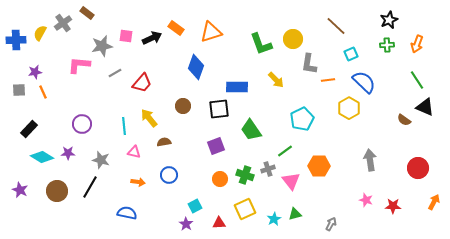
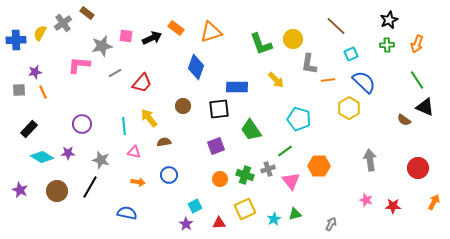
cyan pentagon at (302, 119): moved 3 px left; rotated 30 degrees counterclockwise
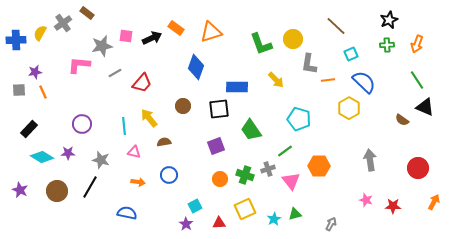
brown semicircle at (404, 120): moved 2 px left
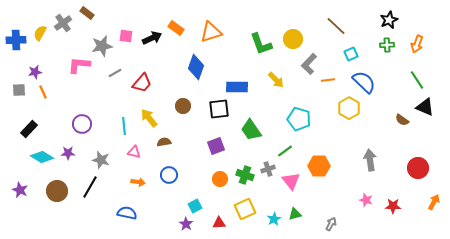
gray L-shape at (309, 64): rotated 35 degrees clockwise
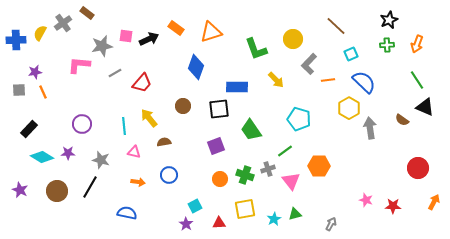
black arrow at (152, 38): moved 3 px left, 1 px down
green L-shape at (261, 44): moved 5 px left, 5 px down
gray arrow at (370, 160): moved 32 px up
yellow square at (245, 209): rotated 15 degrees clockwise
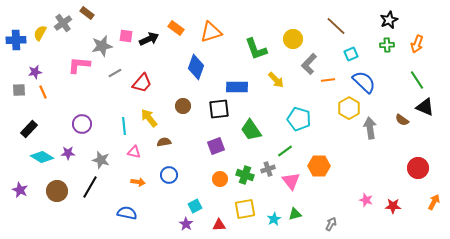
red triangle at (219, 223): moved 2 px down
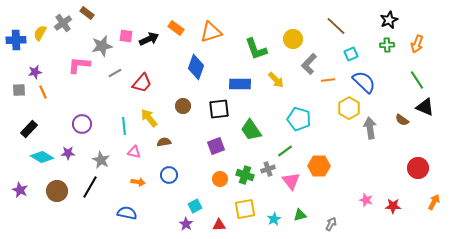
blue rectangle at (237, 87): moved 3 px right, 3 px up
gray star at (101, 160): rotated 12 degrees clockwise
green triangle at (295, 214): moved 5 px right, 1 px down
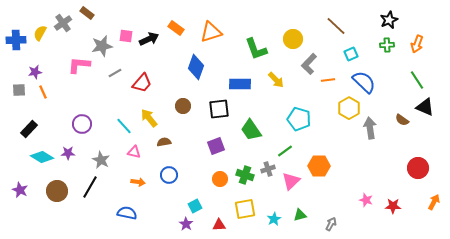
cyan line at (124, 126): rotated 36 degrees counterclockwise
pink triangle at (291, 181): rotated 24 degrees clockwise
